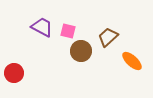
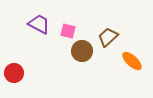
purple trapezoid: moved 3 px left, 3 px up
brown circle: moved 1 px right
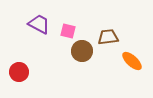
brown trapezoid: rotated 35 degrees clockwise
red circle: moved 5 px right, 1 px up
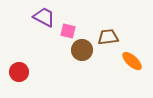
purple trapezoid: moved 5 px right, 7 px up
brown circle: moved 1 px up
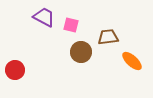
pink square: moved 3 px right, 6 px up
brown circle: moved 1 px left, 2 px down
red circle: moved 4 px left, 2 px up
